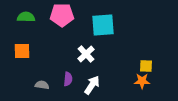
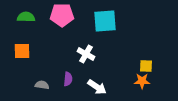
cyan square: moved 2 px right, 4 px up
white cross: rotated 18 degrees counterclockwise
white arrow: moved 5 px right, 2 px down; rotated 90 degrees clockwise
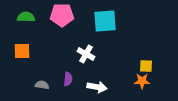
white arrow: rotated 24 degrees counterclockwise
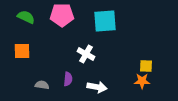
green semicircle: rotated 24 degrees clockwise
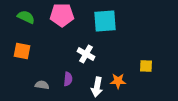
orange square: rotated 12 degrees clockwise
orange star: moved 24 px left
white arrow: rotated 90 degrees clockwise
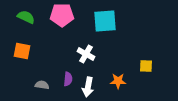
white arrow: moved 9 px left
